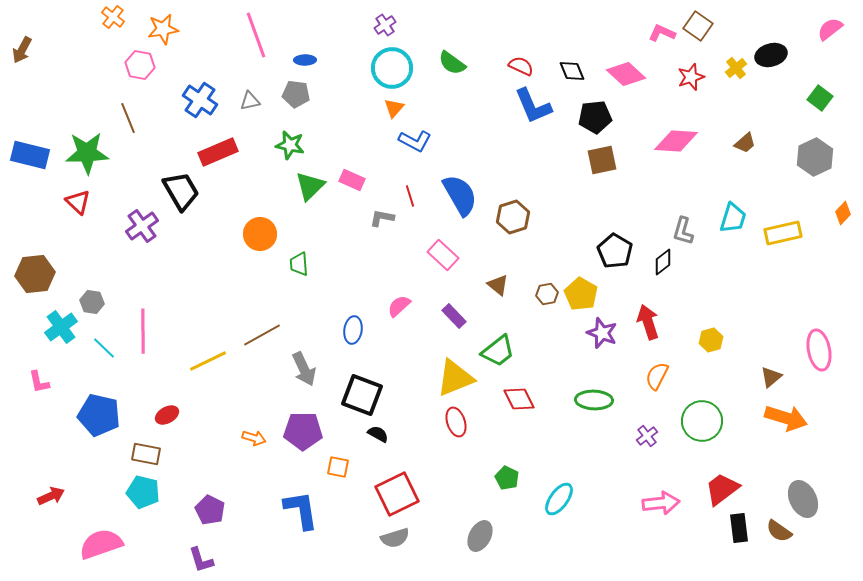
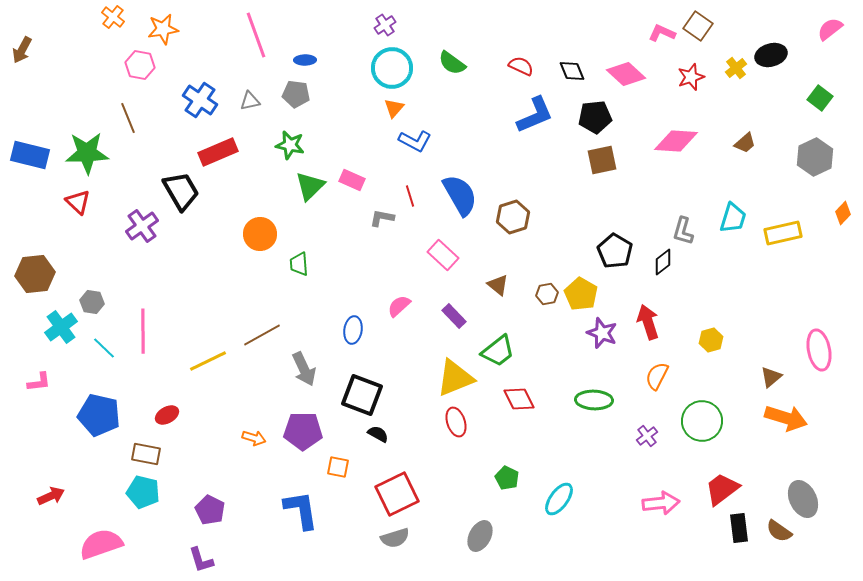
blue L-shape at (533, 106): moved 2 px right, 9 px down; rotated 90 degrees counterclockwise
pink L-shape at (39, 382): rotated 85 degrees counterclockwise
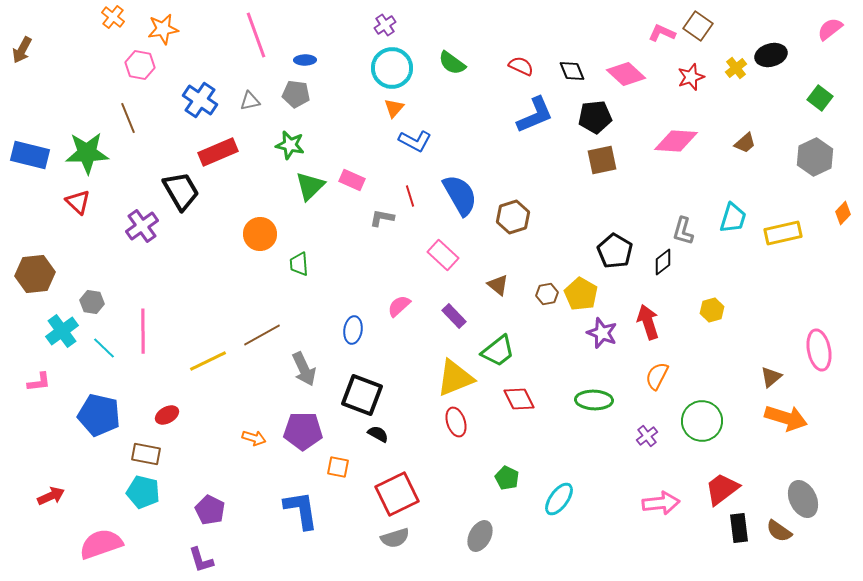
cyan cross at (61, 327): moved 1 px right, 4 px down
yellow hexagon at (711, 340): moved 1 px right, 30 px up
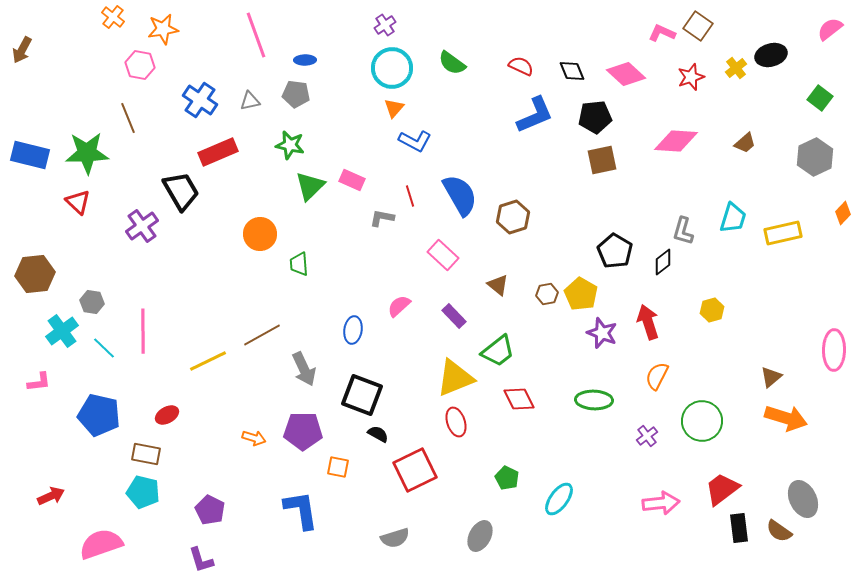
pink ellipse at (819, 350): moved 15 px right; rotated 12 degrees clockwise
red square at (397, 494): moved 18 px right, 24 px up
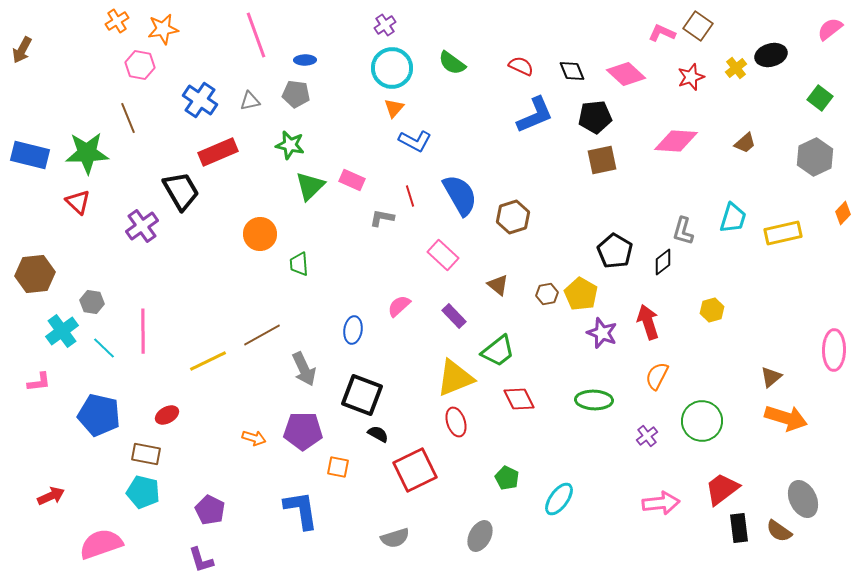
orange cross at (113, 17): moved 4 px right, 4 px down; rotated 20 degrees clockwise
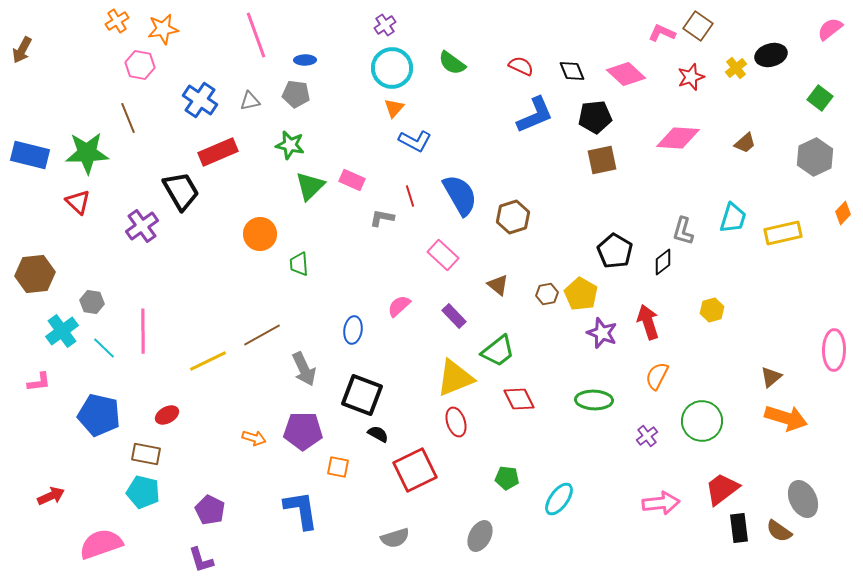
pink diamond at (676, 141): moved 2 px right, 3 px up
green pentagon at (507, 478): rotated 20 degrees counterclockwise
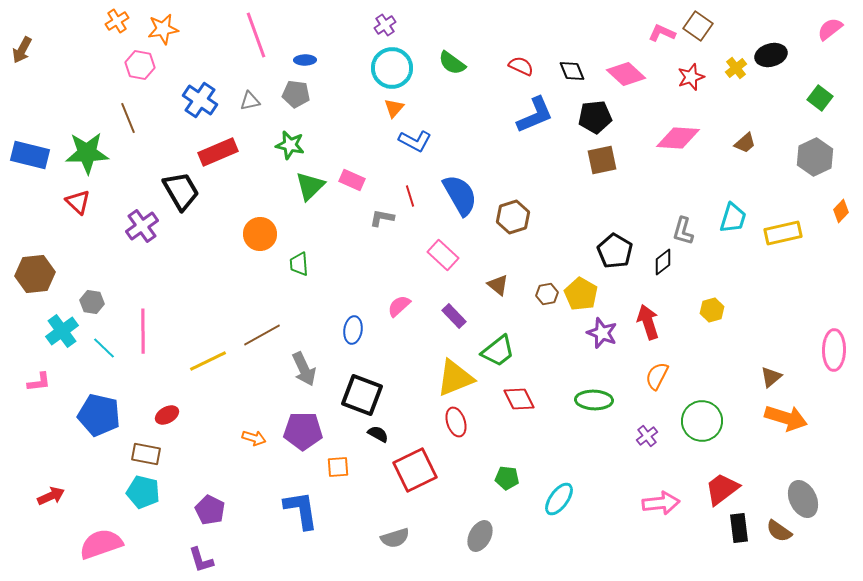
orange diamond at (843, 213): moved 2 px left, 2 px up
orange square at (338, 467): rotated 15 degrees counterclockwise
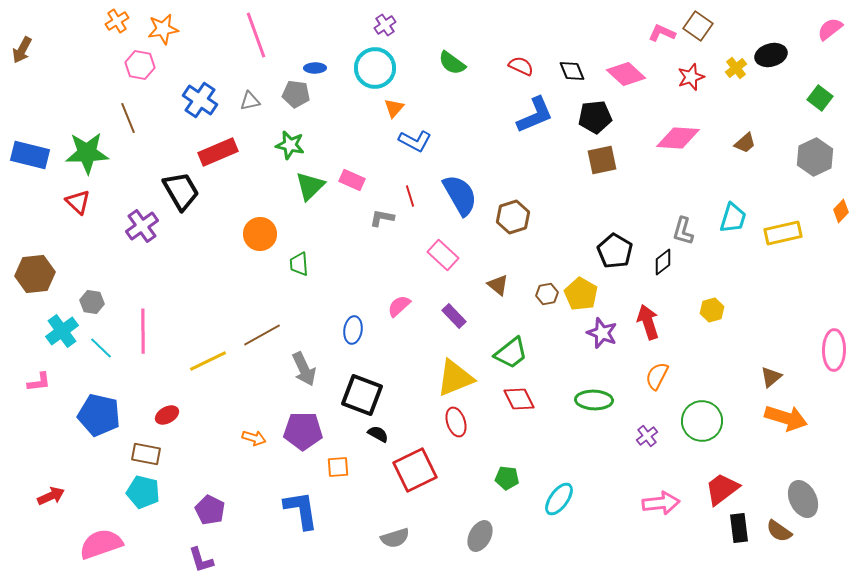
blue ellipse at (305, 60): moved 10 px right, 8 px down
cyan circle at (392, 68): moved 17 px left
cyan line at (104, 348): moved 3 px left
green trapezoid at (498, 351): moved 13 px right, 2 px down
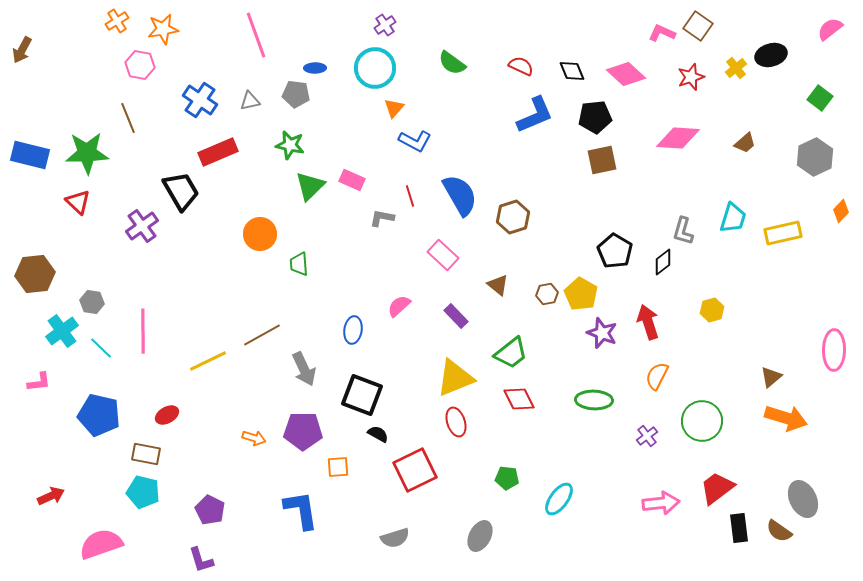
purple rectangle at (454, 316): moved 2 px right
red trapezoid at (722, 489): moved 5 px left, 1 px up
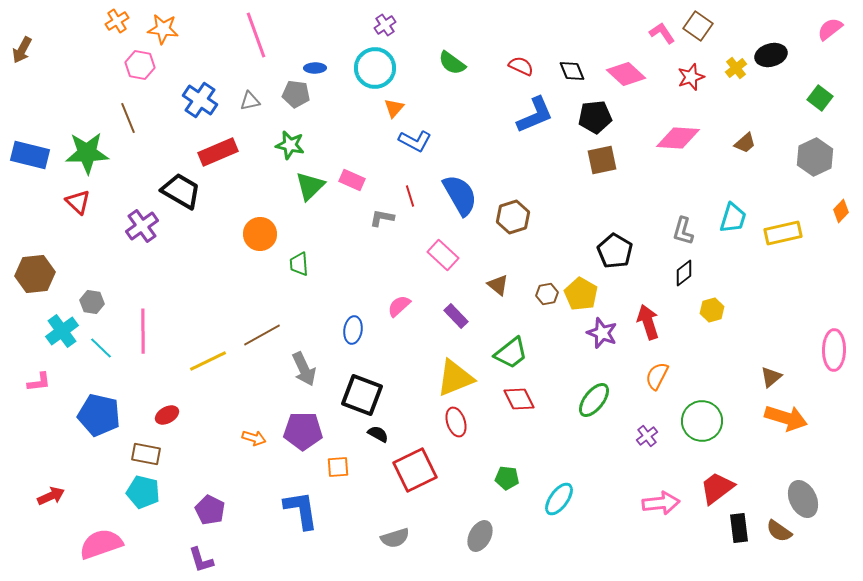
orange star at (163, 29): rotated 16 degrees clockwise
pink L-shape at (662, 33): rotated 32 degrees clockwise
black trapezoid at (181, 191): rotated 30 degrees counterclockwise
black diamond at (663, 262): moved 21 px right, 11 px down
green ellipse at (594, 400): rotated 54 degrees counterclockwise
